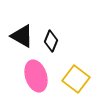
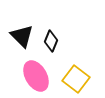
black triangle: rotated 15 degrees clockwise
pink ellipse: rotated 12 degrees counterclockwise
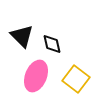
black diamond: moved 1 px right, 3 px down; rotated 35 degrees counterclockwise
pink ellipse: rotated 52 degrees clockwise
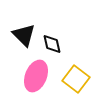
black triangle: moved 2 px right, 1 px up
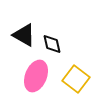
black triangle: rotated 15 degrees counterclockwise
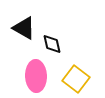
black triangle: moved 7 px up
pink ellipse: rotated 24 degrees counterclockwise
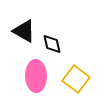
black triangle: moved 3 px down
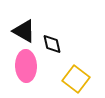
pink ellipse: moved 10 px left, 10 px up
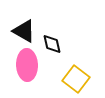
pink ellipse: moved 1 px right, 1 px up
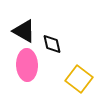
yellow square: moved 3 px right
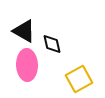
yellow square: rotated 24 degrees clockwise
